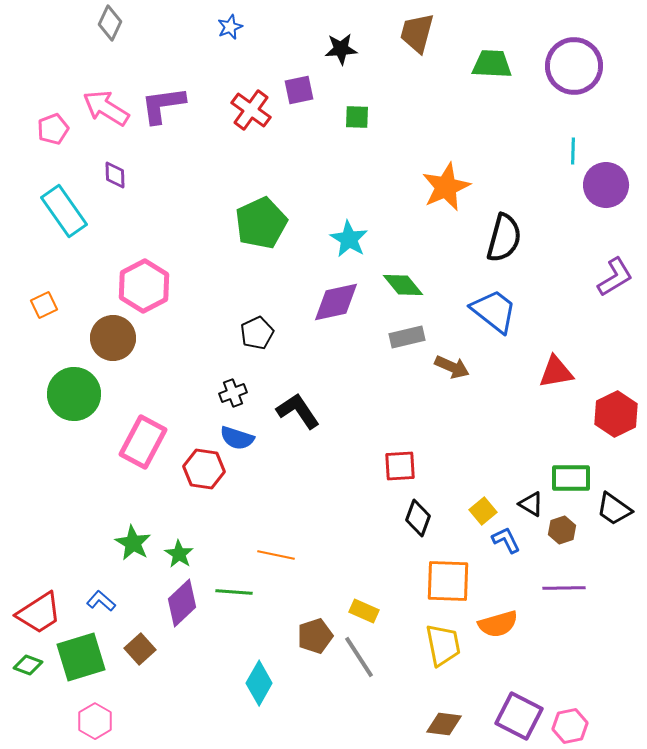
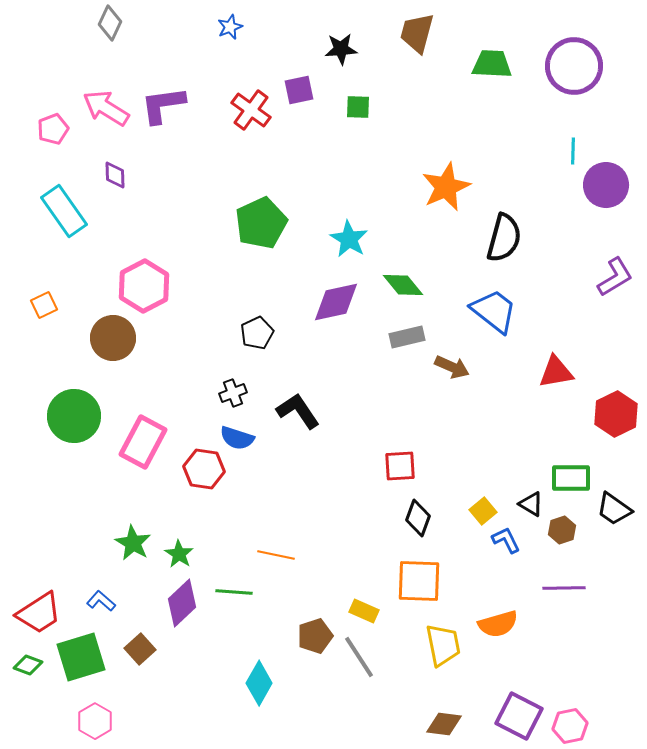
green square at (357, 117): moved 1 px right, 10 px up
green circle at (74, 394): moved 22 px down
orange square at (448, 581): moved 29 px left
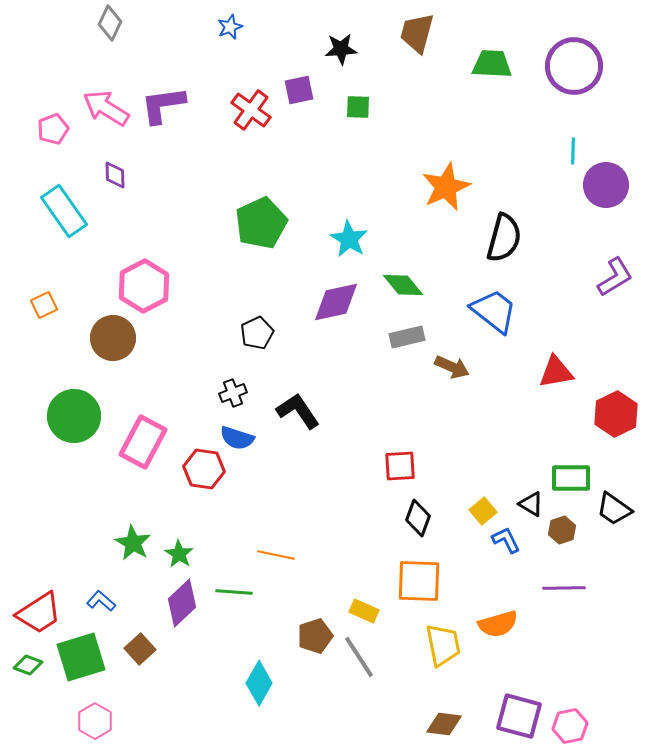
purple square at (519, 716): rotated 12 degrees counterclockwise
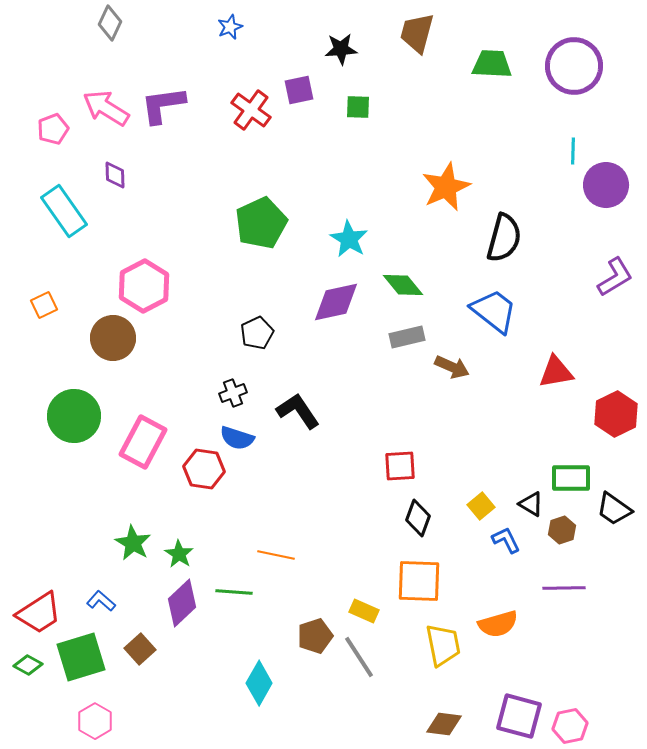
yellow square at (483, 511): moved 2 px left, 5 px up
green diamond at (28, 665): rotated 8 degrees clockwise
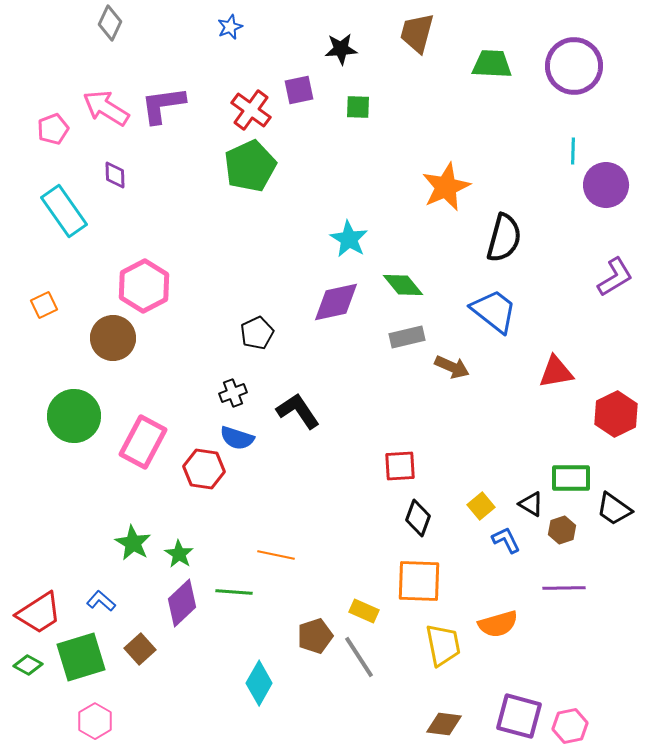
green pentagon at (261, 223): moved 11 px left, 57 px up
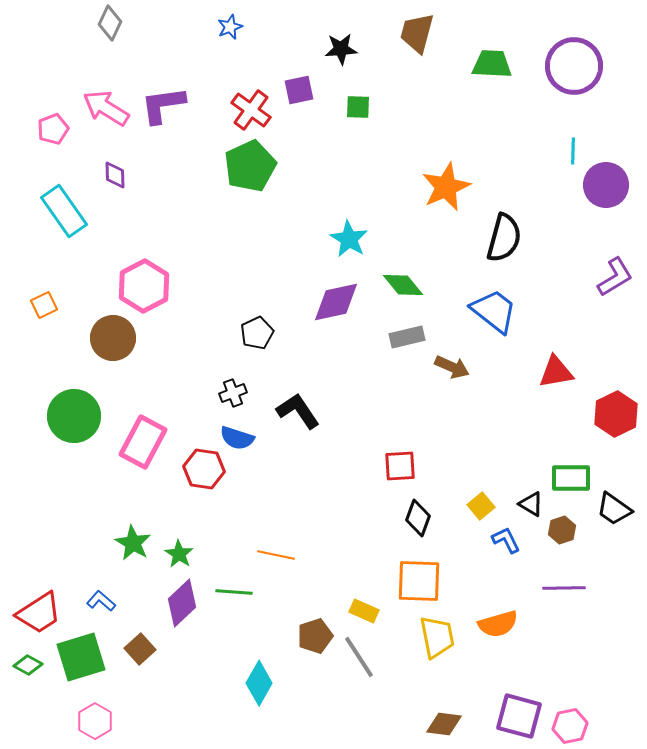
yellow trapezoid at (443, 645): moved 6 px left, 8 px up
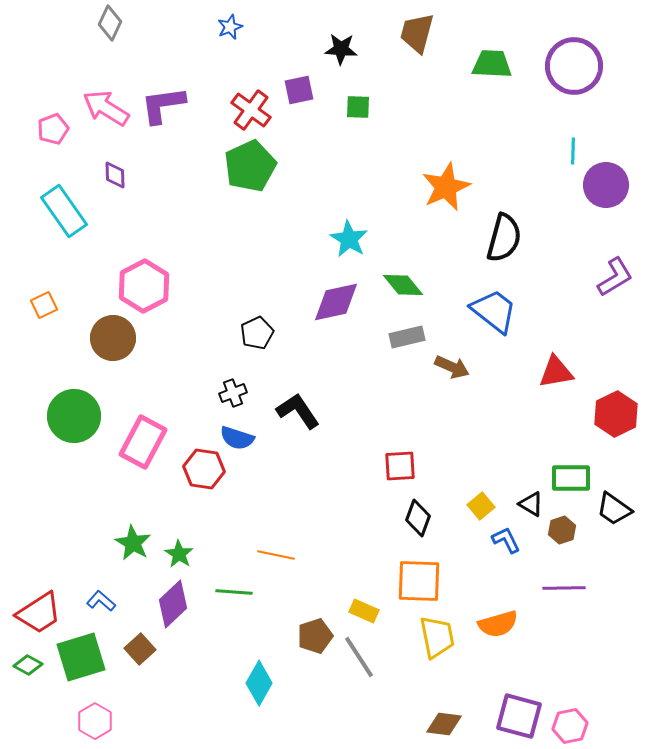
black star at (341, 49): rotated 8 degrees clockwise
purple diamond at (182, 603): moved 9 px left, 1 px down
